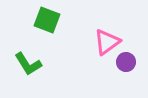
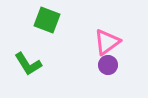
purple circle: moved 18 px left, 3 px down
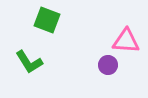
pink triangle: moved 19 px right, 1 px up; rotated 40 degrees clockwise
green L-shape: moved 1 px right, 2 px up
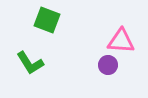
pink triangle: moved 5 px left
green L-shape: moved 1 px right, 1 px down
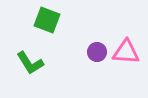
pink triangle: moved 5 px right, 11 px down
purple circle: moved 11 px left, 13 px up
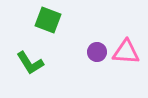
green square: moved 1 px right
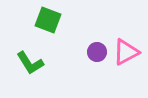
pink triangle: rotated 32 degrees counterclockwise
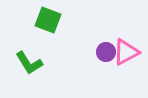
purple circle: moved 9 px right
green L-shape: moved 1 px left
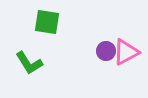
green square: moved 1 px left, 2 px down; rotated 12 degrees counterclockwise
purple circle: moved 1 px up
